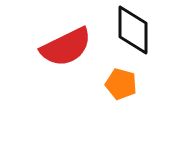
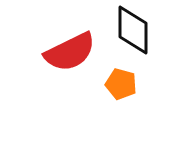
red semicircle: moved 4 px right, 5 px down
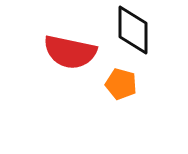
red semicircle: rotated 38 degrees clockwise
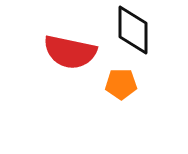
orange pentagon: rotated 16 degrees counterclockwise
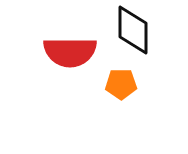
red semicircle: rotated 12 degrees counterclockwise
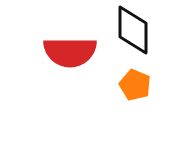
orange pentagon: moved 14 px right, 1 px down; rotated 24 degrees clockwise
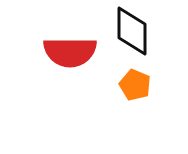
black diamond: moved 1 px left, 1 px down
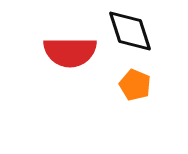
black diamond: moved 2 px left; rotated 18 degrees counterclockwise
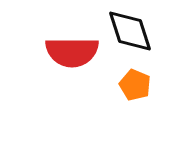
red semicircle: moved 2 px right
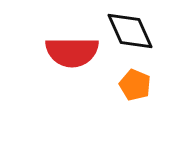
black diamond: rotated 6 degrees counterclockwise
